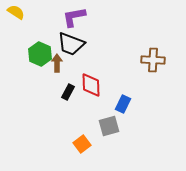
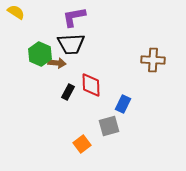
black trapezoid: rotated 24 degrees counterclockwise
brown arrow: rotated 96 degrees clockwise
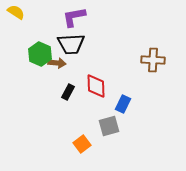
red diamond: moved 5 px right, 1 px down
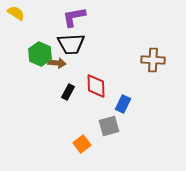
yellow semicircle: moved 1 px down
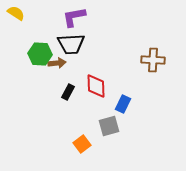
green hexagon: rotated 20 degrees counterclockwise
brown arrow: rotated 12 degrees counterclockwise
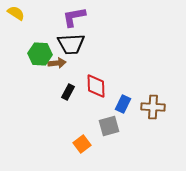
brown cross: moved 47 px down
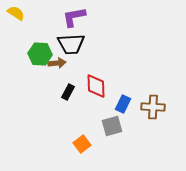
gray square: moved 3 px right
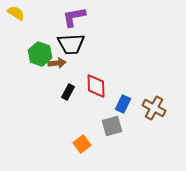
green hexagon: rotated 15 degrees clockwise
brown cross: moved 1 px right, 1 px down; rotated 25 degrees clockwise
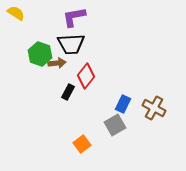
red diamond: moved 10 px left, 10 px up; rotated 40 degrees clockwise
gray square: moved 3 px right, 1 px up; rotated 15 degrees counterclockwise
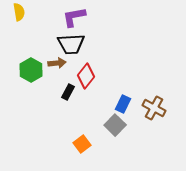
yellow semicircle: moved 3 px right, 1 px up; rotated 48 degrees clockwise
green hexagon: moved 9 px left, 16 px down; rotated 10 degrees clockwise
gray square: rotated 15 degrees counterclockwise
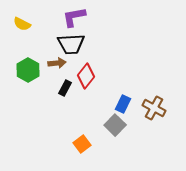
yellow semicircle: moved 3 px right, 12 px down; rotated 126 degrees clockwise
green hexagon: moved 3 px left
black rectangle: moved 3 px left, 4 px up
